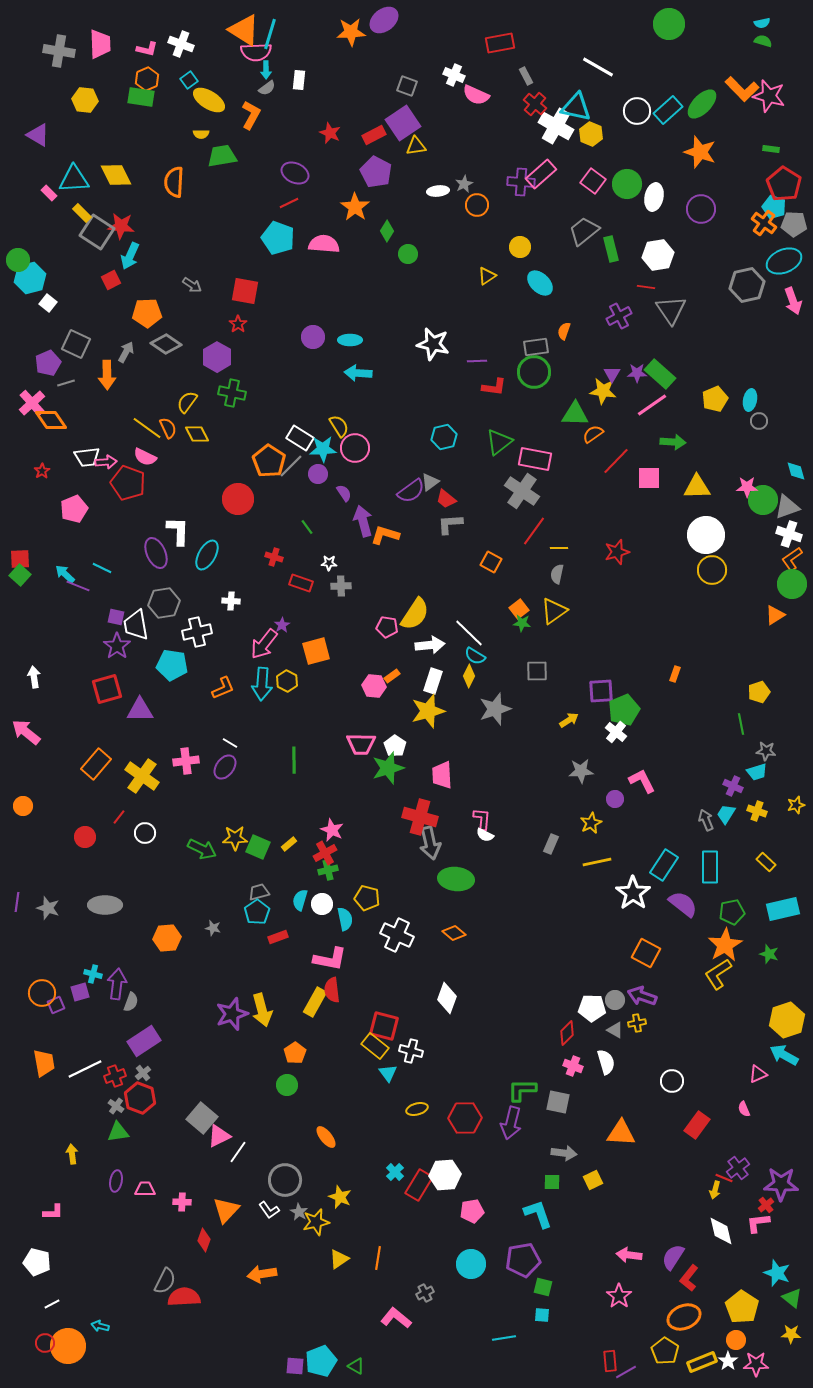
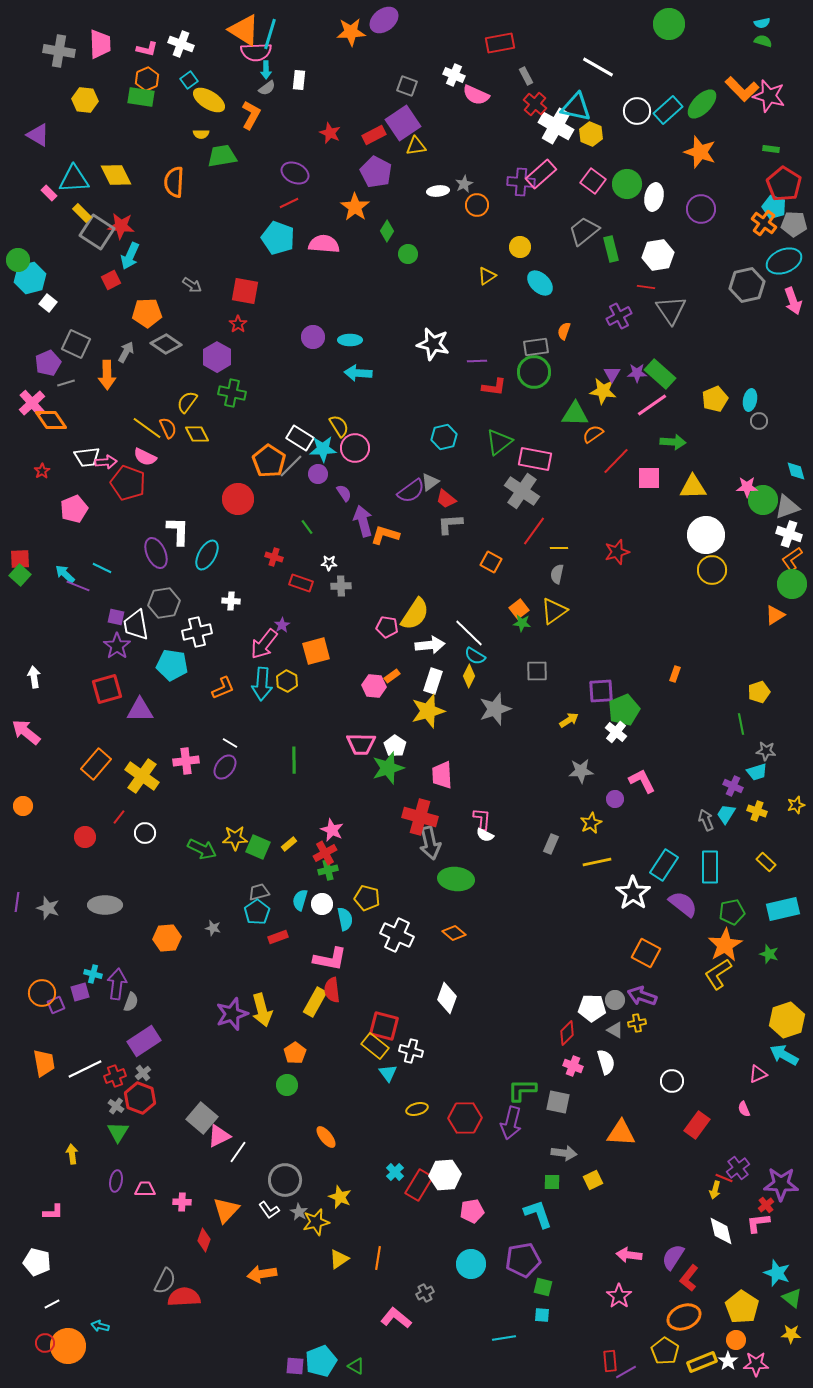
yellow triangle at (697, 487): moved 4 px left
green triangle at (118, 1132): rotated 50 degrees counterclockwise
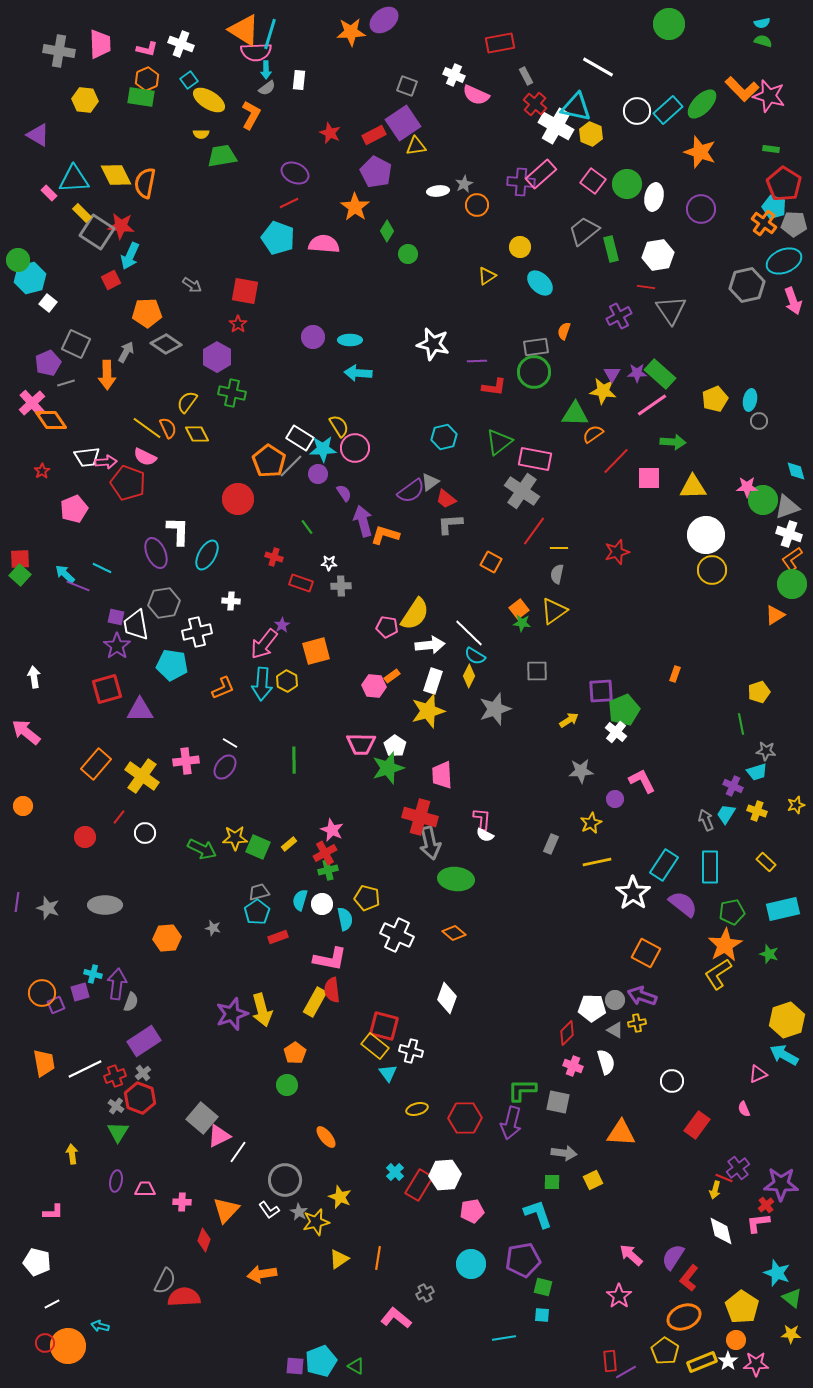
orange semicircle at (174, 182): moved 29 px left, 1 px down; rotated 8 degrees clockwise
pink arrow at (629, 1255): moved 2 px right; rotated 35 degrees clockwise
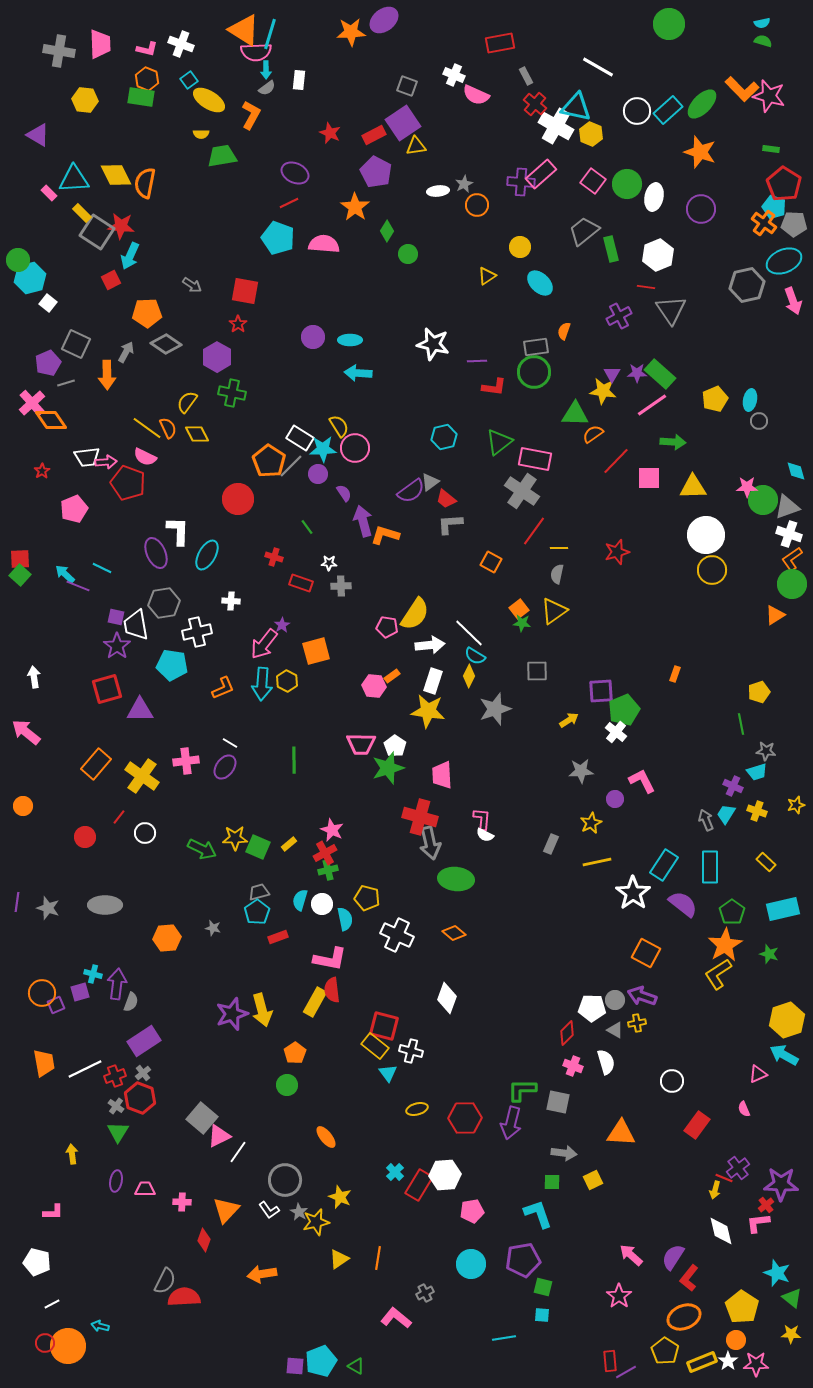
orange hexagon at (147, 79): rotated 15 degrees counterclockwise
white hexagon at (658, 255): rotated 12 degrees counterclockwise
yellow star at (428, 711): rotated 24 degrees clockwise
green pentagon at (732, 912): rotated 25 degrees counterclockwise
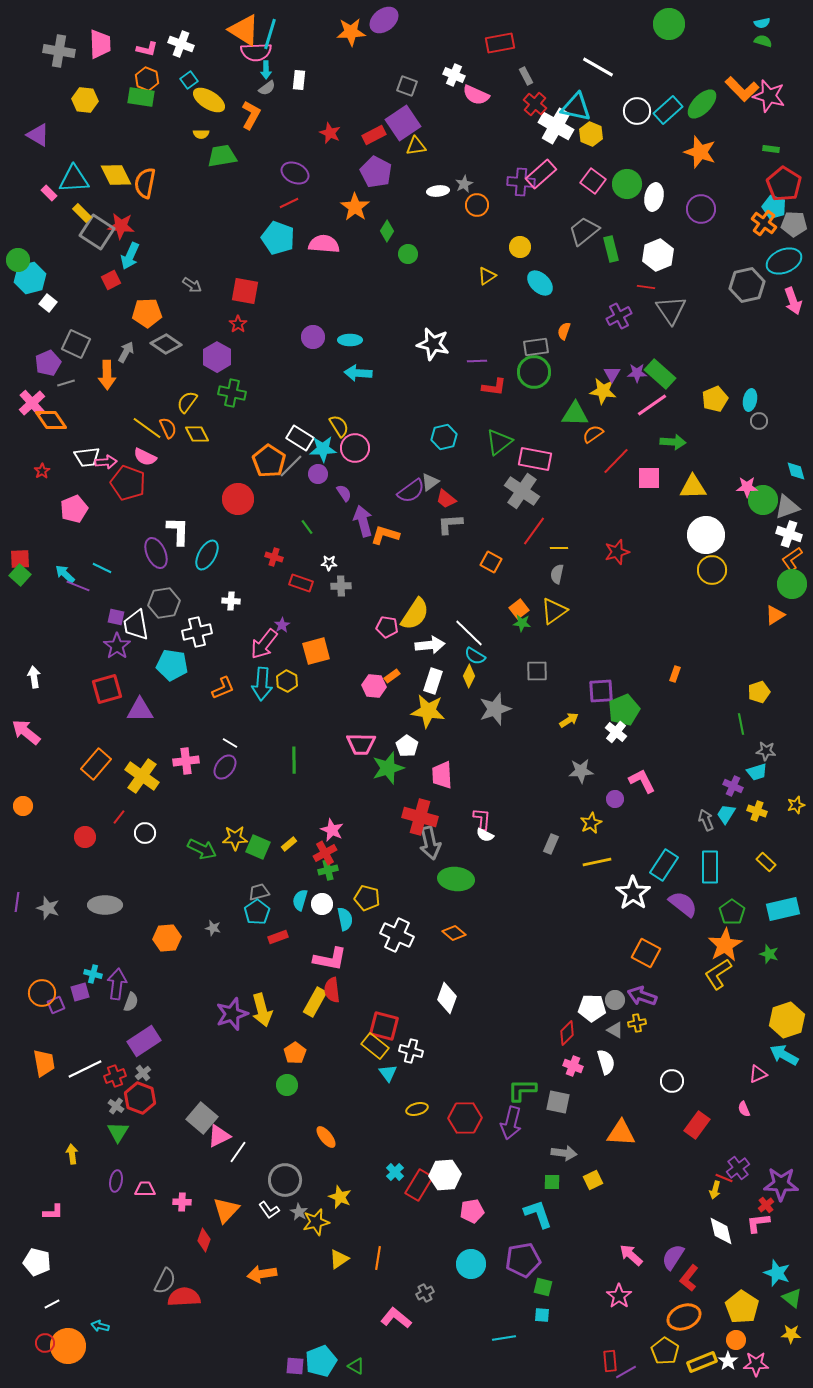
white pentagon at (395, 746): moved 12 px right
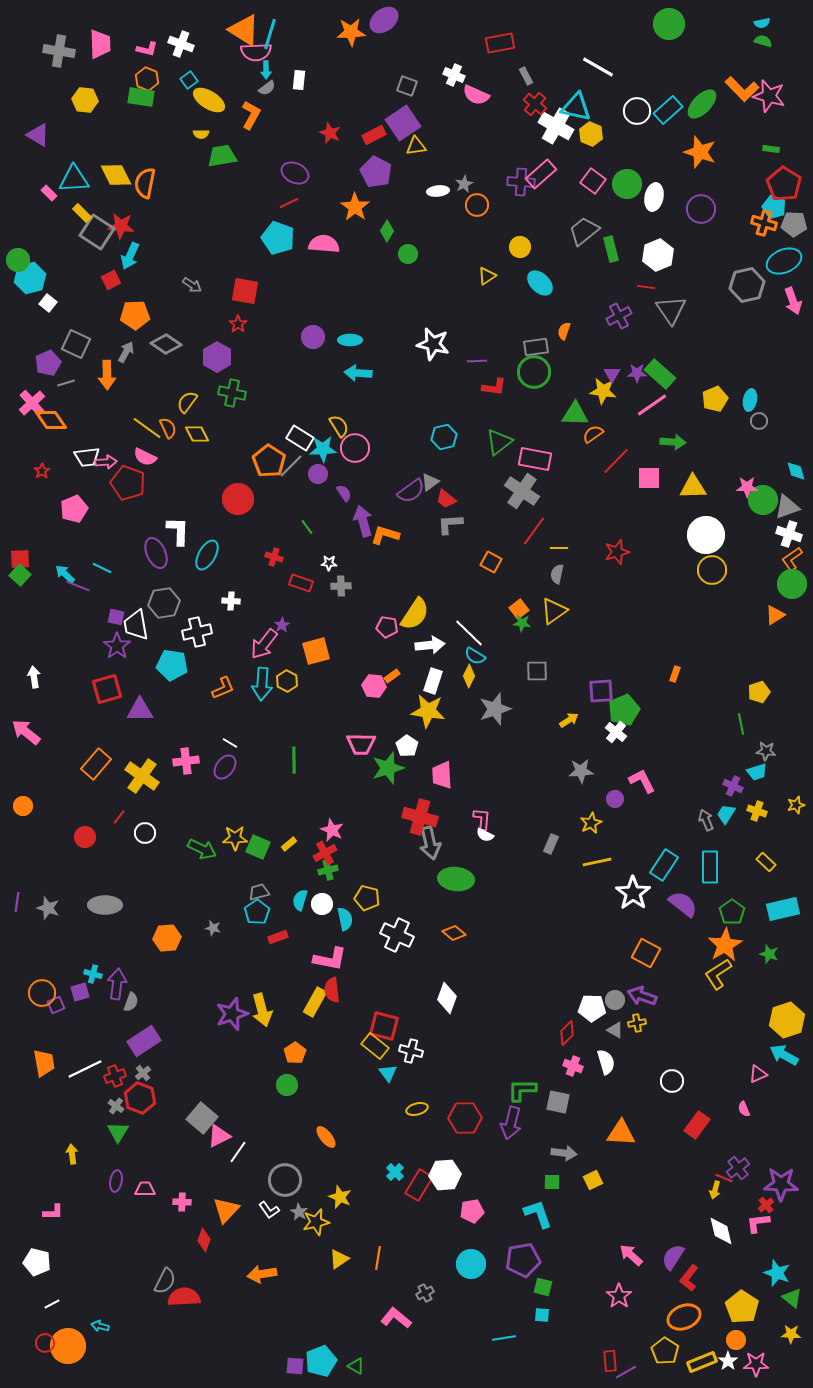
orange cross at (764, 223): rotated 20 degrees counterclockwise
orange pentagon at (147, 313): moved 12 px left, 2 px down
